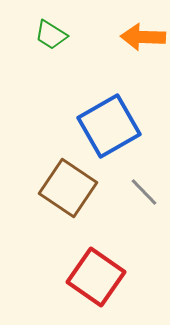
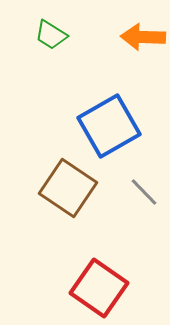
red square: moved 3 px right, 11 px down
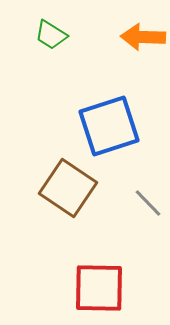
blue square: rotated 12 degrees clockwise
gray line: moved 4 px right, 11 px down
red square: rotated 34 degrees counterclockwise
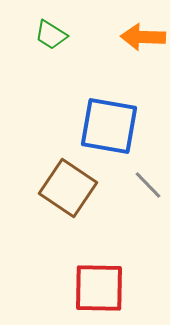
blue square: rotated 28 degrees clockwise
gray line: moved 18 px up
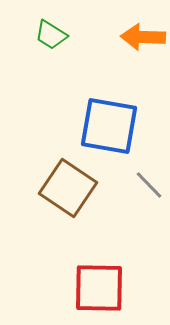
gray line: moved 1 px right
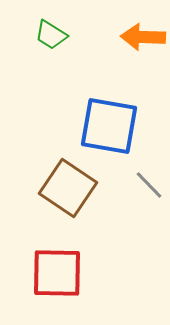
red square: moved 42 px left, 15 px up
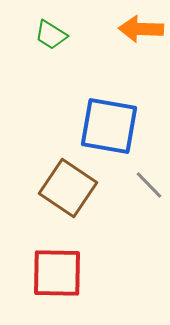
orange arrow: moved 2 px left, 8 px up
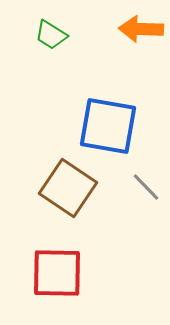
blue square: moved 1 px left
gray line: moved 3 px left, 2 px down
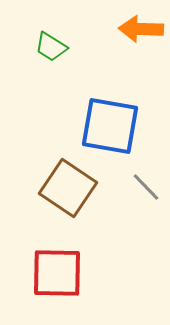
green trapezoid: moved 12 px down
blue square: moved 2 px right
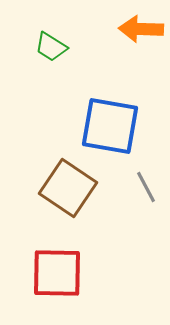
gray line: rotated 16 degrees clockwise
